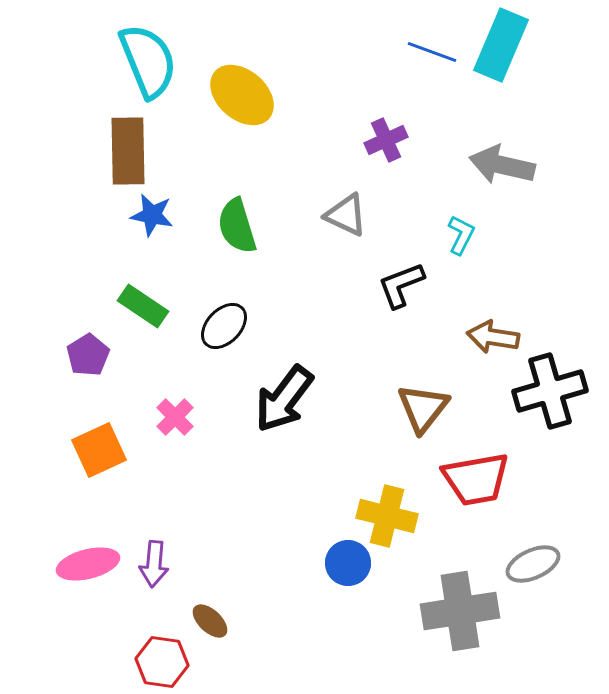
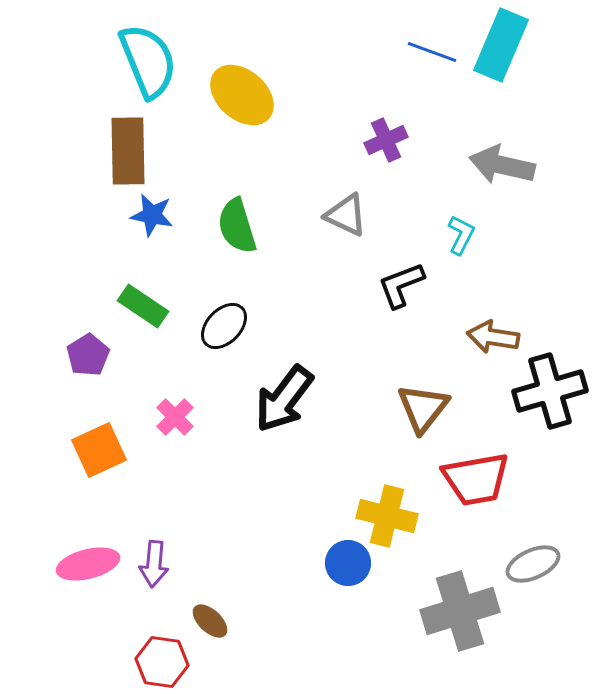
gray cross: rotated 8 degrees counterclockwise
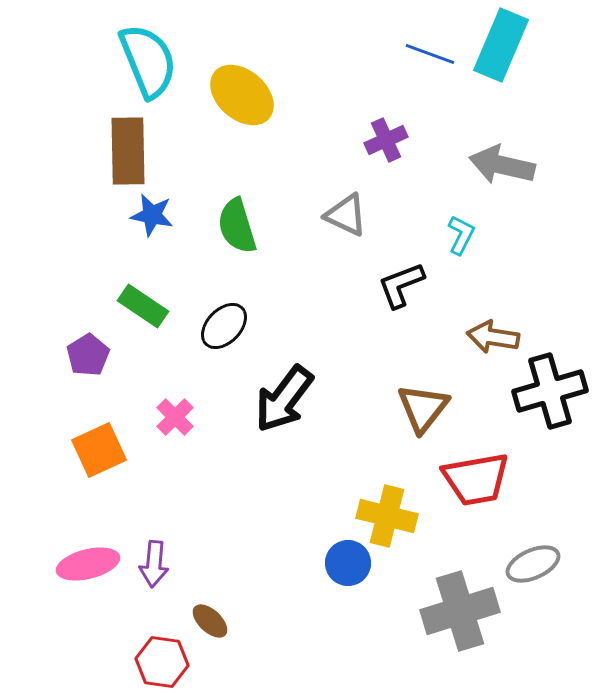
blue line: moved 2 px left, 2 px down
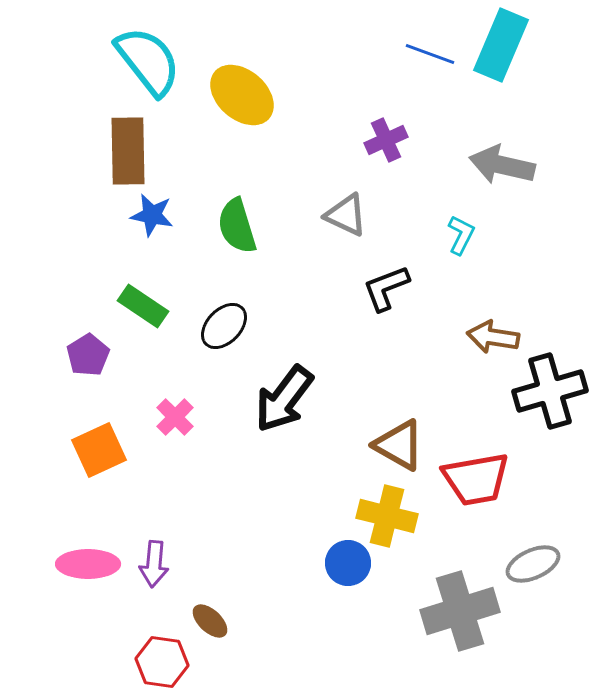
cyan semicircle: rotated 16 degrees counterclockwise
black L-shape: moved 15 px left, 3 px down
brown triangle: moved 24 px left, 37 px down; rotated 38 degrees counterclockwise
pink ellipse: rotated 14 degrees clockwise
